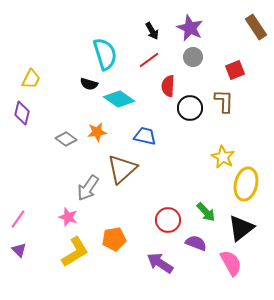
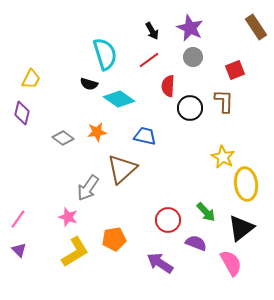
gray diamond: moved 3 px left, 1 px up
yellow ellipse: rotated 20 degrees counterclockwise
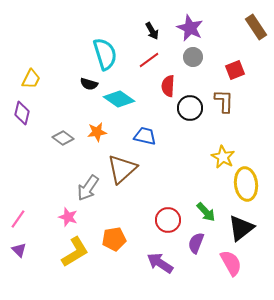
purple semicircle: rotated 90 degrees counterclockwise
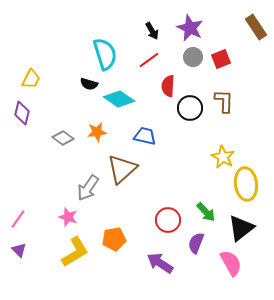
red square: moved 14 px left, 11 px up
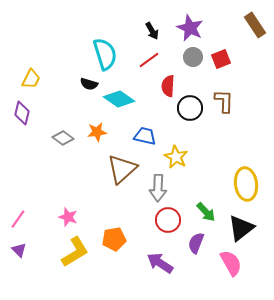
brown rectangle: moved 1 px left, 2 px up
yellow star: moved 47 px left
gray arrow: moved 70 px right; rotated 32 degrees counterclockwise
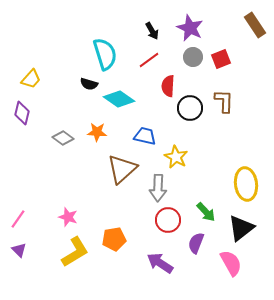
yellow trapezoid: rotated 15 degrees clockwise
orange star: rotated 12 degrees clockwise
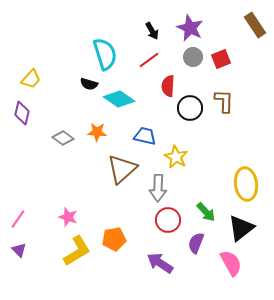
yellow L-shape: moved 2 px right, 1 px up
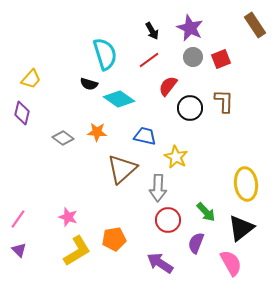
red semicircle: rotated 35 degrees clockwise
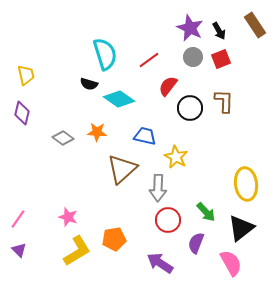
black arrow: moved 67 px right
yellow trapezoid: moved 5 px left, 4 px up; rotated 55 degrees counterclockwise
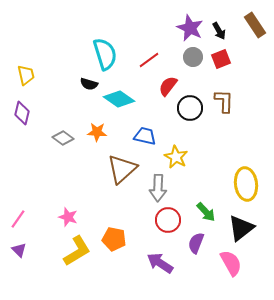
orange pentagon: rotated 20 degrees clockwise
